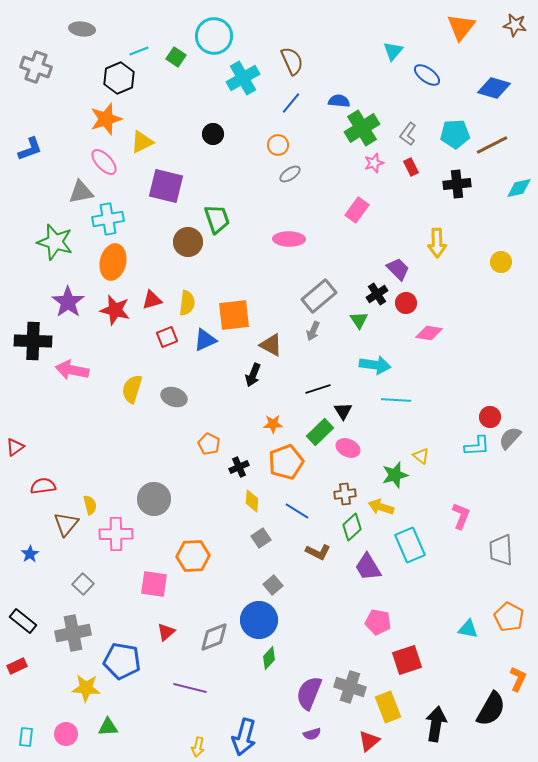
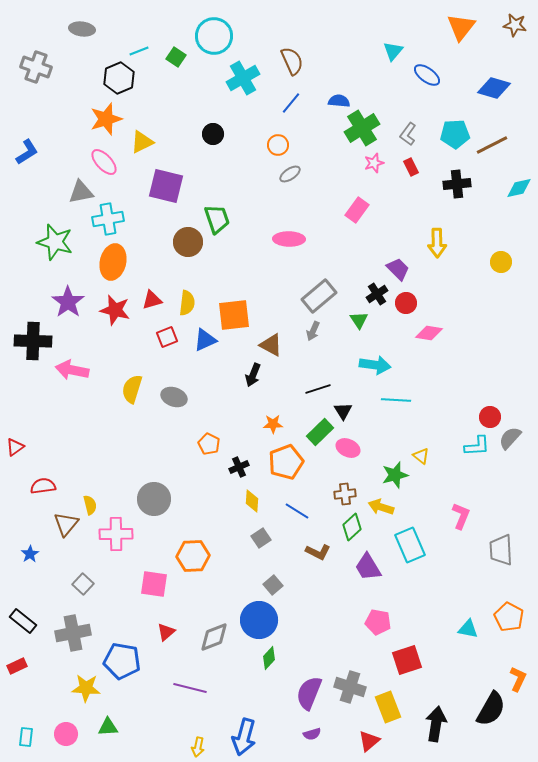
blue L-shape at (30, 149): moved 3 px left, 3 px down; rotated 12 degrees counterclockwise
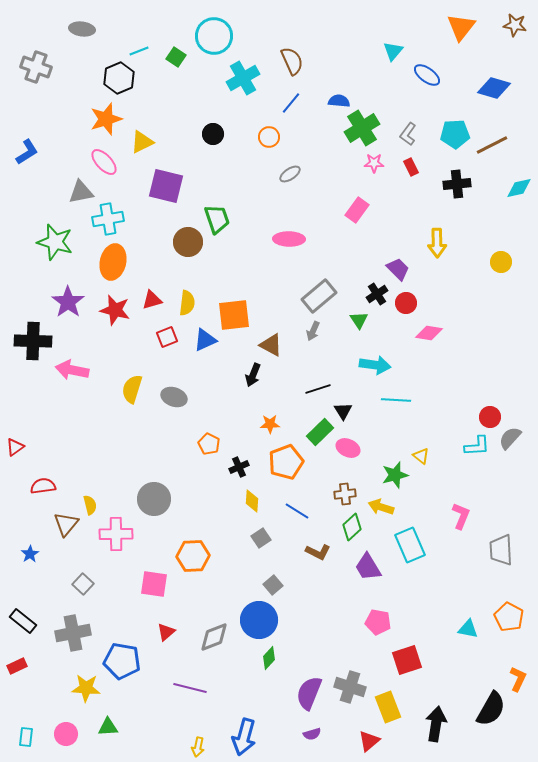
orange circle at (278, 145): moved 9 px left, 8 px up
pink star at (374, 163): rotated 18 degrees clockwise
orange star at (273, 424): moved 3 px left
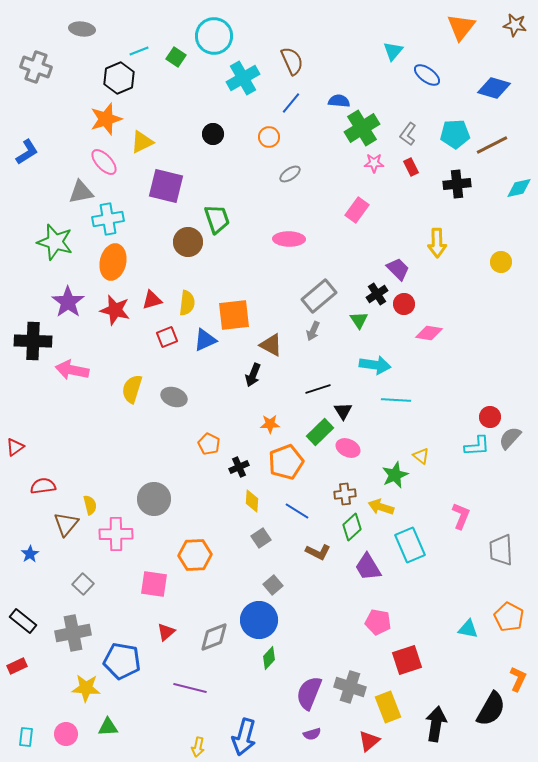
red circle at (406, 303): moved 2 px left, 1 px down
green star at (395, 475): rotated 8 degrees counterclockwise
orange hexagon at (193, 556): moved 2 px right, 1 px up
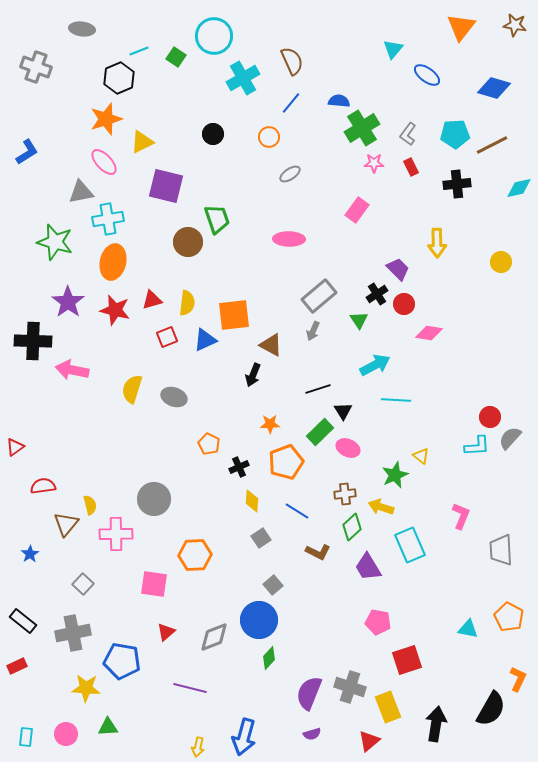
cyan triangle at (393, 51): moved 2 px up
cyan arrow at (375, 365): rotated 36 degrees counterclockwise
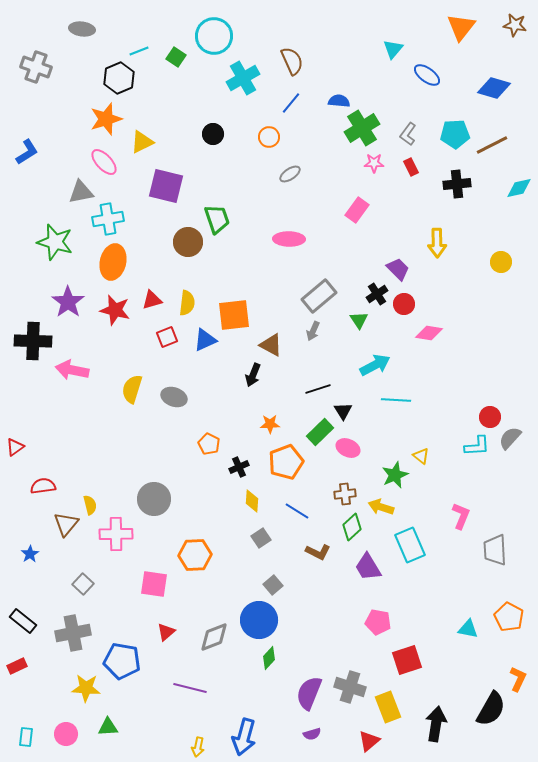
gray trapezoid at (501, 550): moved 6 px left
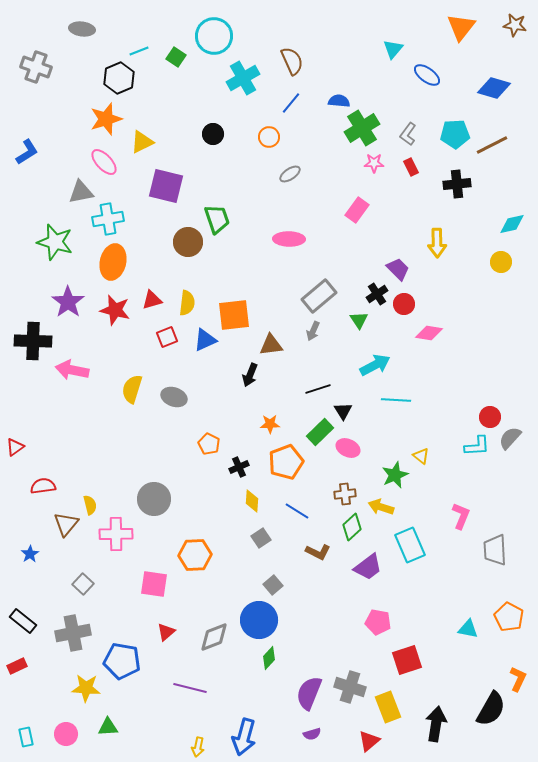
cyan diamond at (519, 188): moved 7 px left, 36 px down
brown triangle at (271, 345): rotated 35 degrees counterclockwise
black arrow at (253, 375): moved 3 px left
purple trapezoid at (368, 567): rotated 96 degrees counterclockwise
cyan rectangle at (26, 737): rotated 18 degrees counterclockwise
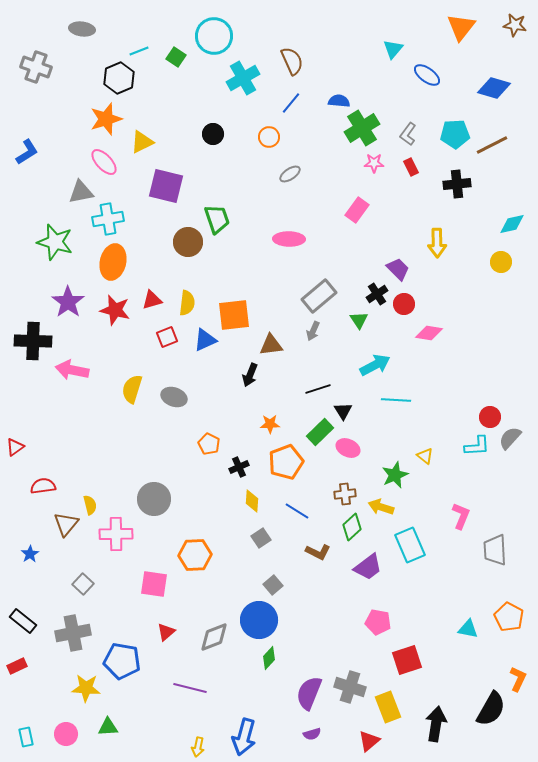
yellow triangle at (421, 456): moved 4 px right
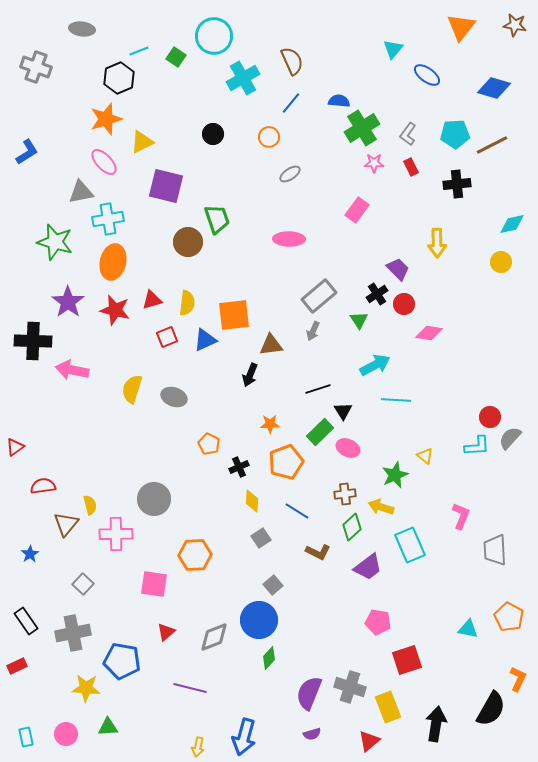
black rectangle at (23, 621): moved 3 px right; rotated 16 degrees clockwise
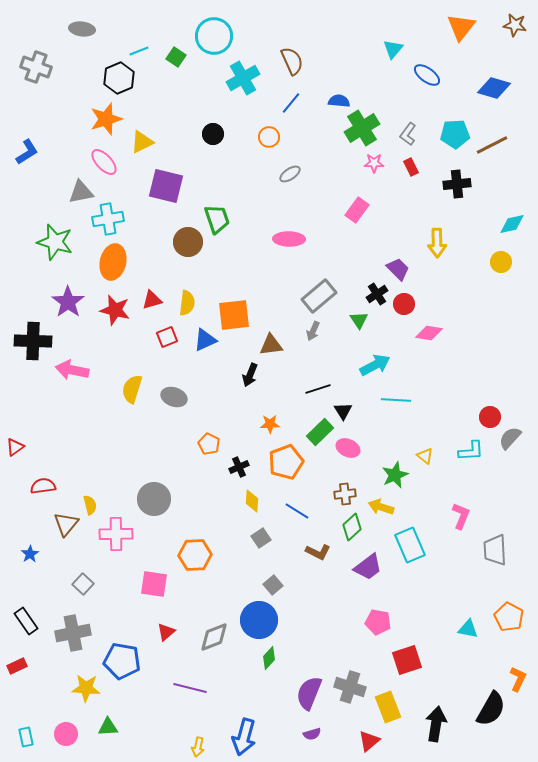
cyan L-shape at (477, 446): moved 6 px left, 5 px down
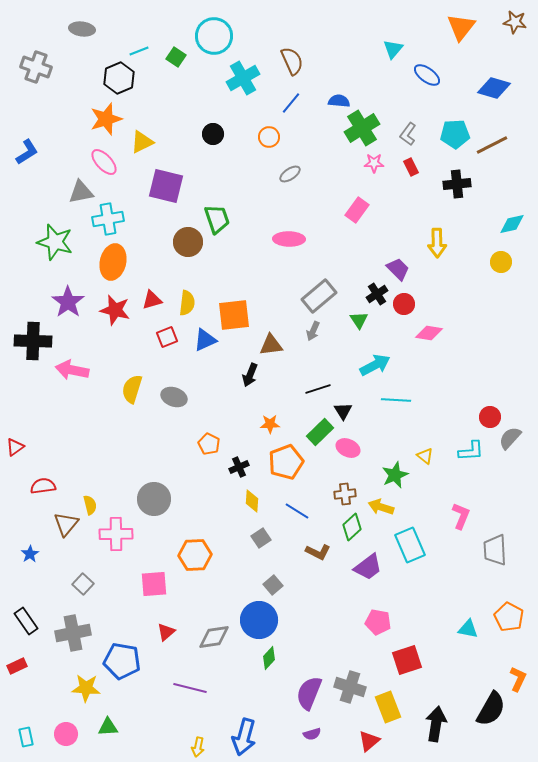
brown star at (515, 25): moved 3 px up
pink square at (154, 584): rotated 12 degrees counterclockwise
gray diamond at (214, 637): rotated 12 degrees clockwise
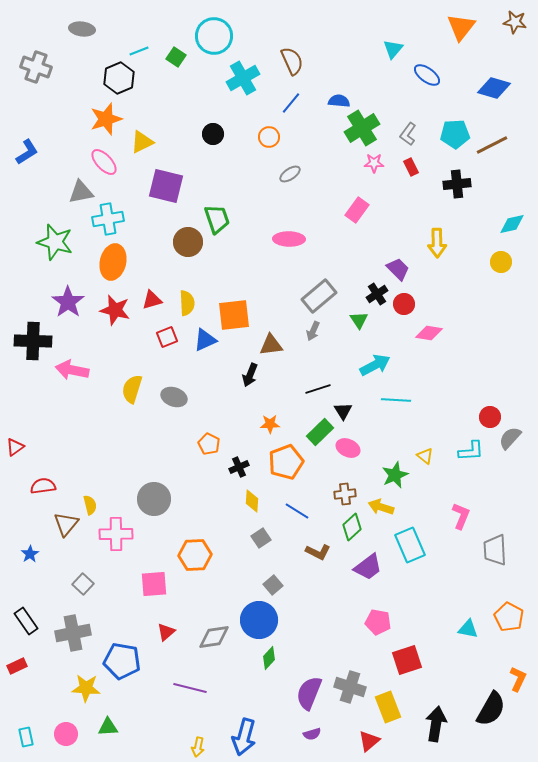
yellow semicircle at (187, 303): rotated 10 degrees counterclockwise
